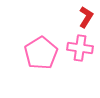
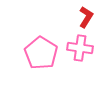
pink pentagon: rotated 8 degrees counterclockwise
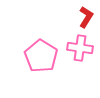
pink pentagon: moved 3 px down
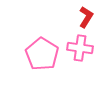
pink pentagon: moved 1 px right, 2 px up
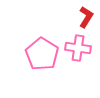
pink cross: moved 2 px left
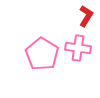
red L-shape: moved 1 px up
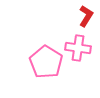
pink pentagon: moved 4 px right, 8 px down
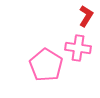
pink pentagon: moved 3 px down
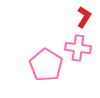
red L-shape: moved 2 px left, 1 px down
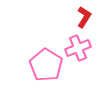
pink cross: rotated 30 degrees counterclockwise
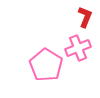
red L-shape: moved 1 px right; rotated 10 degrees counterclockwise
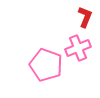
pink pentagon: rotated 12 degrees counterclockwise
